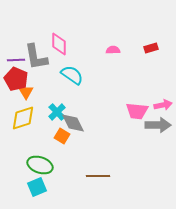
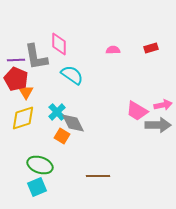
pink trapezoid: rotated 25 degrees clockwise
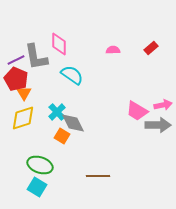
red rectangle: rotated 24 degrees counterclockwise
purple line: rotated 24 degrees counterclockwise
orange triangle: moved 2 px left, 1 px down
cyan square: rotated 36 degrees counterclockwise
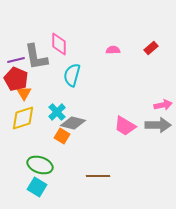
purple line: rotated 12 degrees clockwise
cyan semicircle: rotated 110 degrees counterclockwise
pink trapezoid: moved 12 px left, 15 px down
gray diamond: rotated 50 degrees counterclockwise
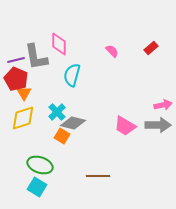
pink semicircle: moved 1 px left, 1 px down; rotated 48 degrees clockwise
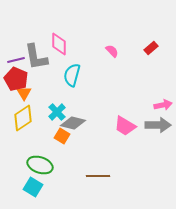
yellow diamond: rotated 16 degrees counterclockwise
cyan square: moved 4 px left
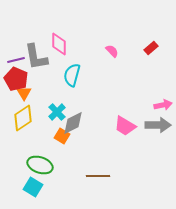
gray diamond: rotated 40 degrees counterclockwise
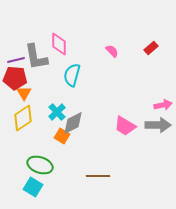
red pentagon: moved 1 px left, 1 px up; rotated 20 degrees counterclockwise
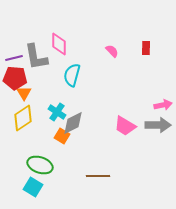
red rectangle: moved 5 px left; rotated 48 degrees counterclockwise
purple line: moved 2 px left, 2 px up
cyan cross: rotated 12 degrees counterclockwise
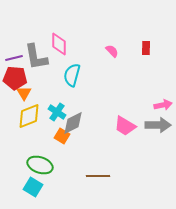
yellow diamond: moved 6 px right, 2 px up; rotated 12 degrees clockwise
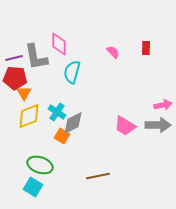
pink semicircle: moved 1 px right, 1 px down
cyan semicircle: moved 3 px up
brown line: rotated 10 degrees counterclockwise
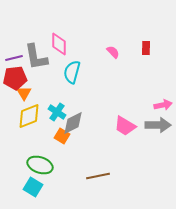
red pentagon: rotated 10 degrees counterclockwise
